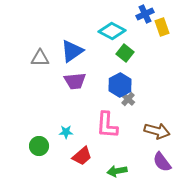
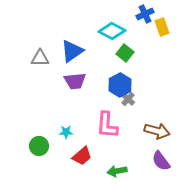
purple semicircle: moved 1 px left, 1 px up
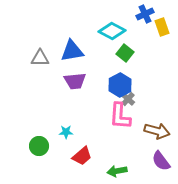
blue triangle: rotated 25 degrees clockwise
pink L-shape: moved 13 px right, 9 px up
